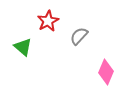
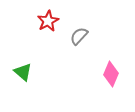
green triangle: moved 25 px down
pink diamond: moved 5 px right, 2 px down
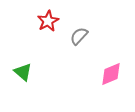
pink diamond: rotated 45 degrees clockwise
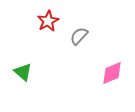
pink diamond: moved 1 px right, 1 px up
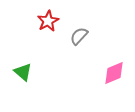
pink diamond: moved 2 px right
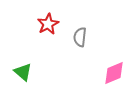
red star: moved 3 px down
gray semicircle: moved 1 px right, 1 px down; rotated 36 degrees counterclockwise
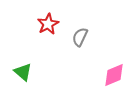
gray semicircle: rotated 18 degrees clockwise
pink diamond: moved 2 px down
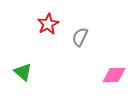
pink diamond: rotated 20 degrees clockwise
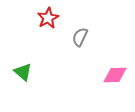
red star: moved 6 px up
pink diamond: moved 1 px right
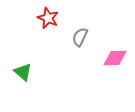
red star: rotated 20 degrees counterclockwise
pink diamond: moved 17 px up
